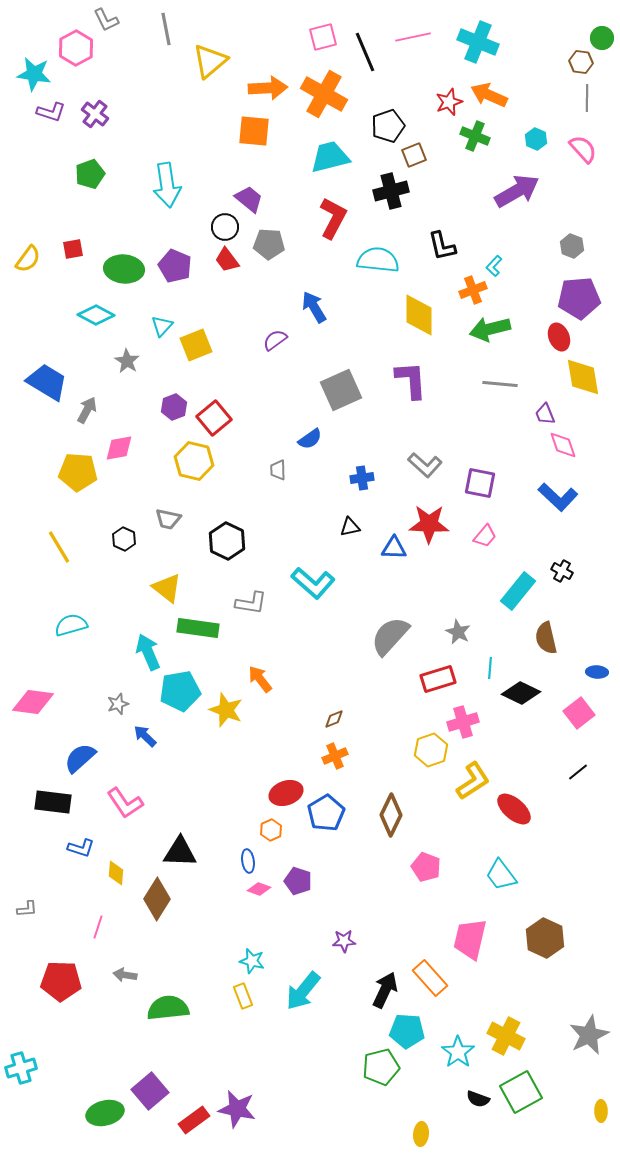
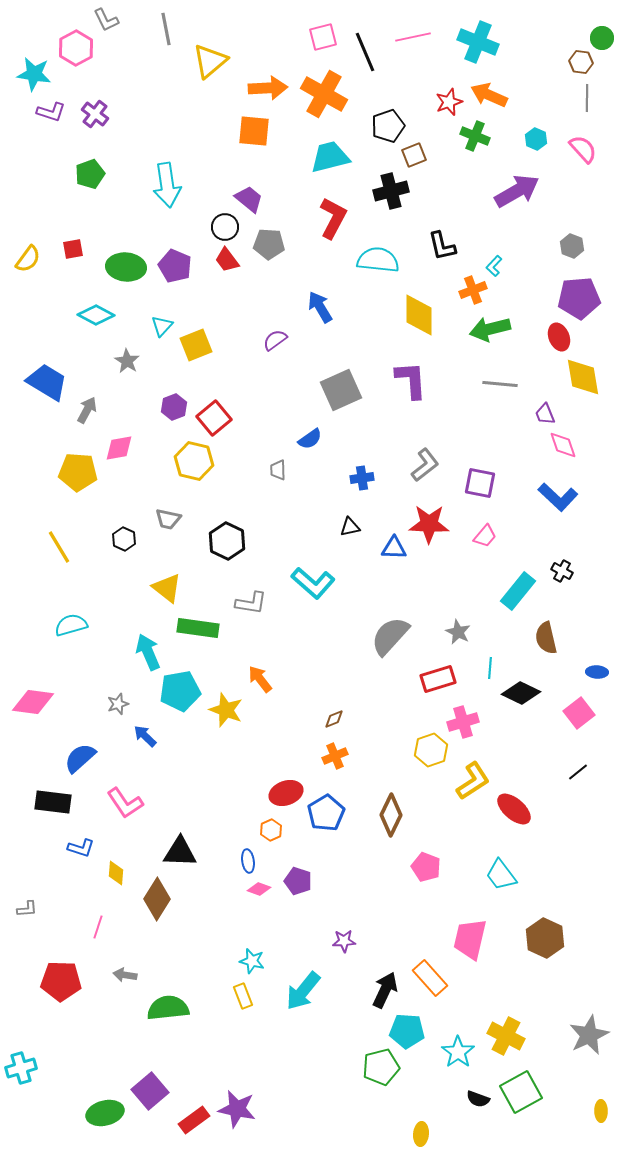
green ellipse at (124, 269): moved 2 px right, 2 px up
blue arrow at (314, 307): moved 6 px right
gray L-shape at (425, 465): rotated 80 degrees counterclockwise
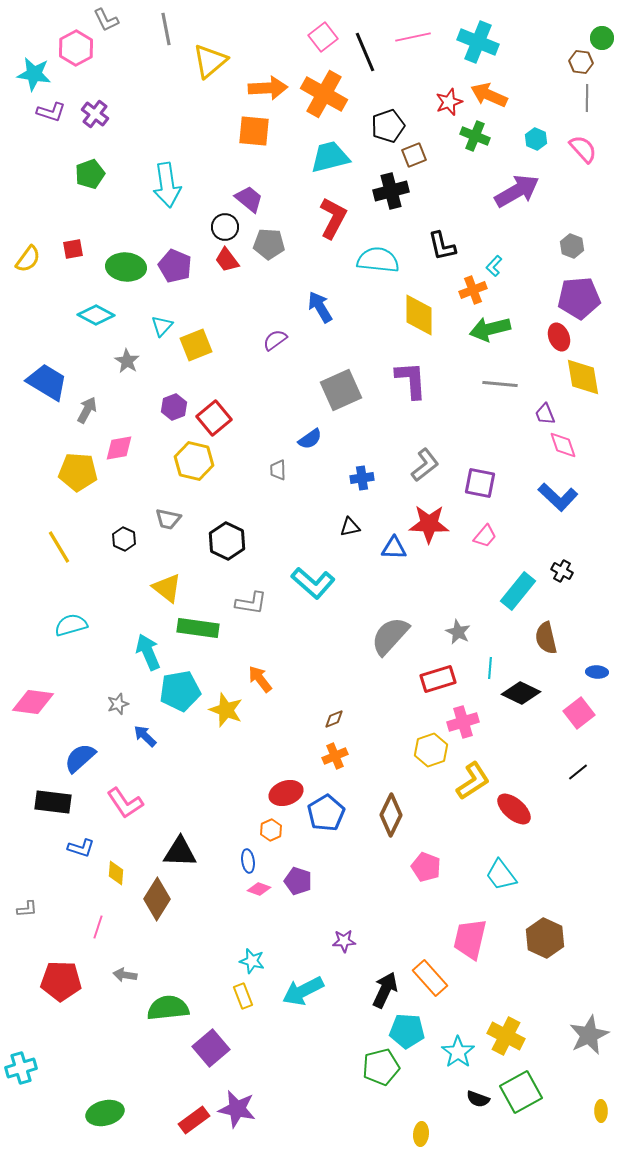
pink square at (323, 37): rotated 24 degrees counterclockwise
cyan arrow at (303, 991): rotated 24 degrees clockwise
purple square at (150, 1091): moved 61 px right, 43 px up
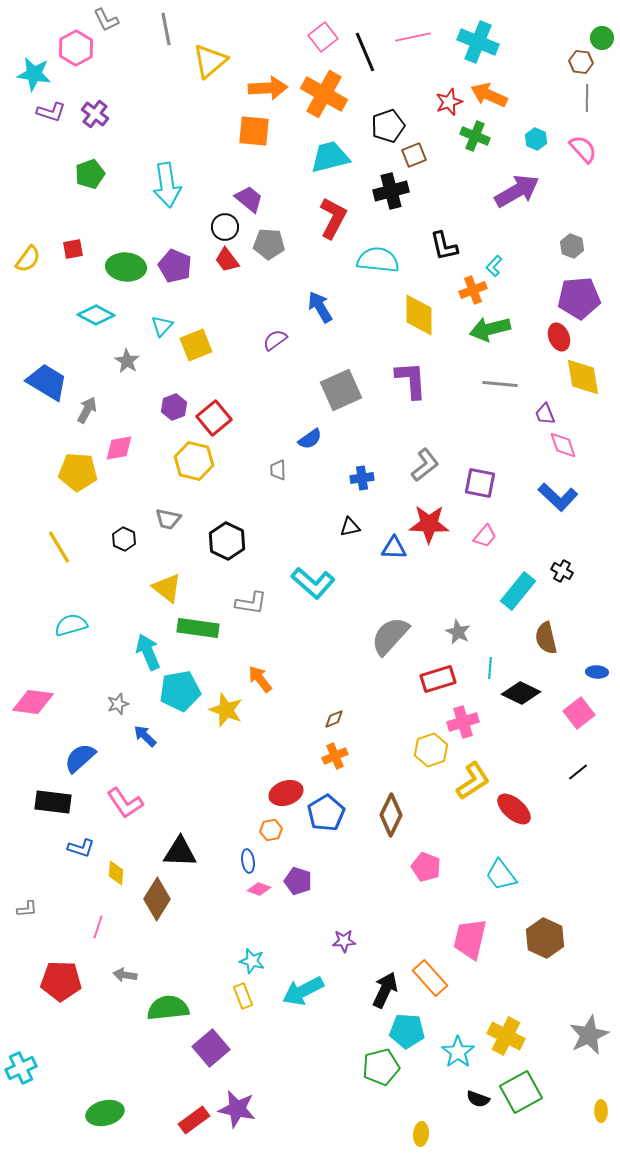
black L-shape at (442, 246): moved 2 px right
orange hexagon at (271, 830): rotated 15 degrees clockwise
cyan cross at (21, 1068): rotated 8 degrees counterclockwise
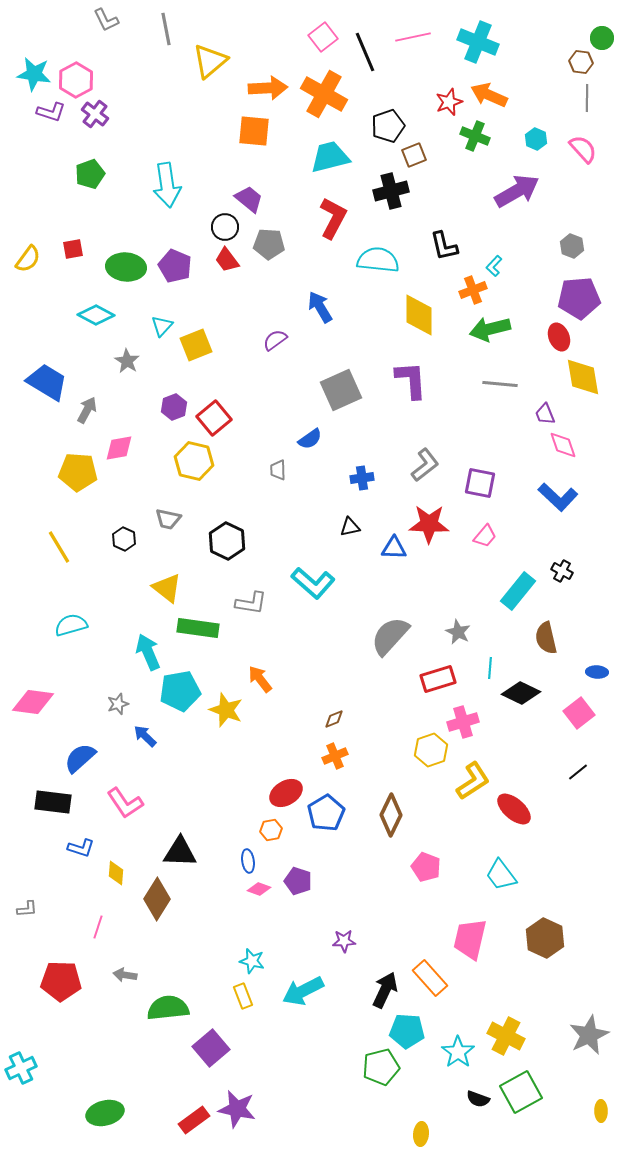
pink hexagon at (76, 48): moved 32 px down
red ellipse at (286, 793): rotated 12 degrees counterclockwise
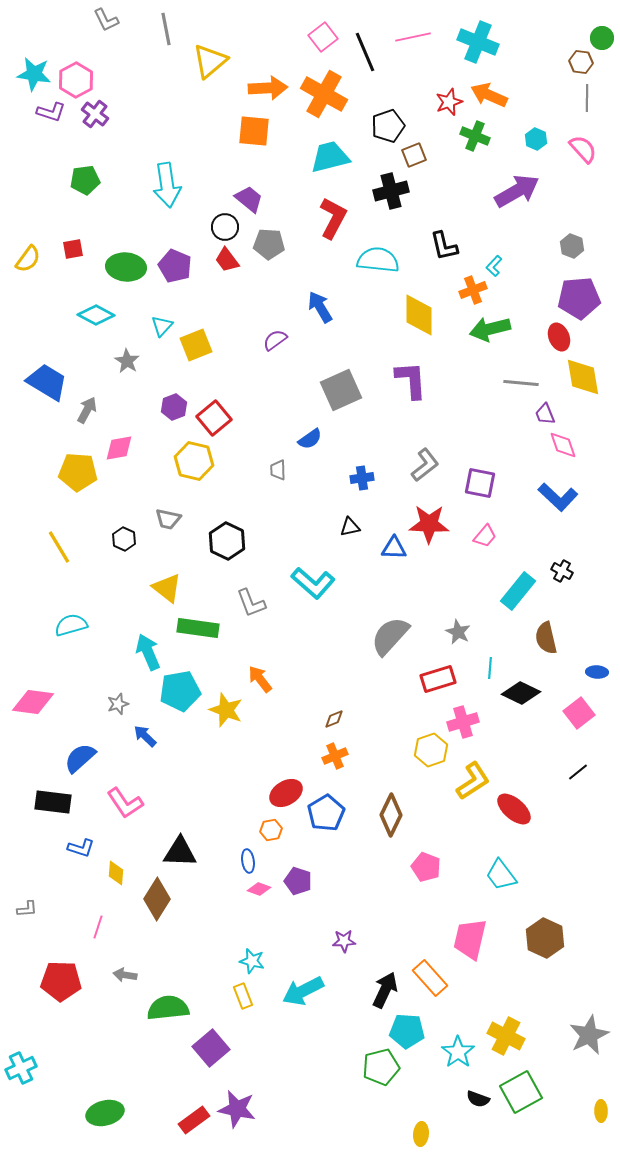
green pentagon at (90, 174): moved 5 px left, 6 px down; rotated 12 degrees clockwise
gray line at (500, 384): moved 21 px right, 1 px up
gray L-shape at (251, 603): rotated 60 degrees clockwise
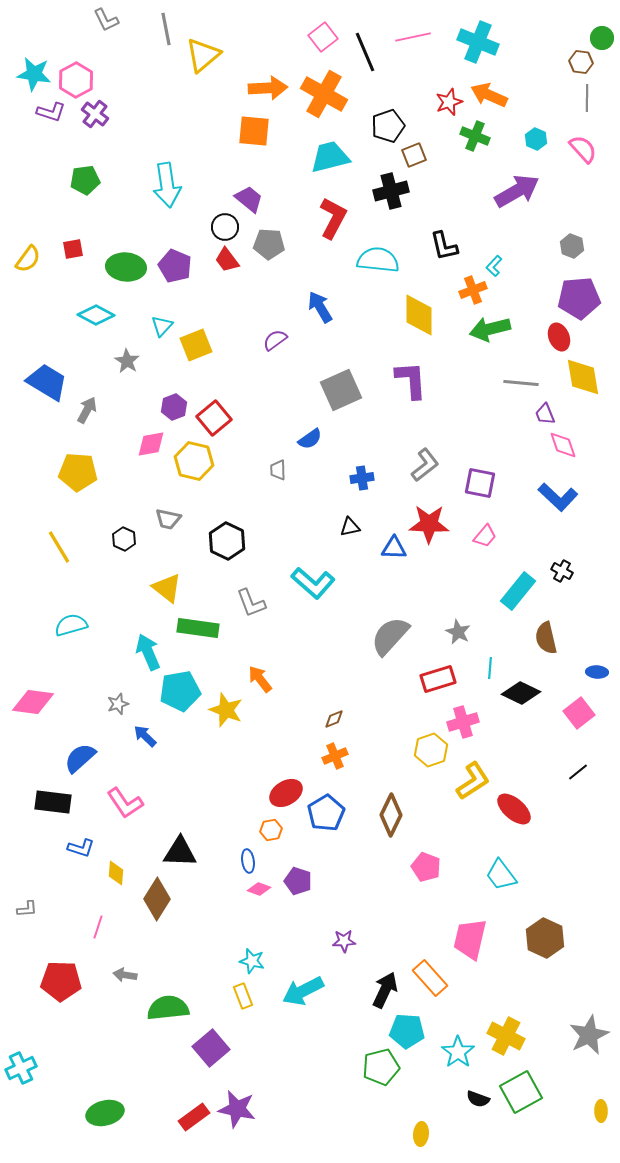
yellow triangle at (210, 61): moved 7 px left, 6 px up
pink diamond at (119, 448): moved 32 px right, 4 px up
red rectangle at (194, 1120): moved 3 px up
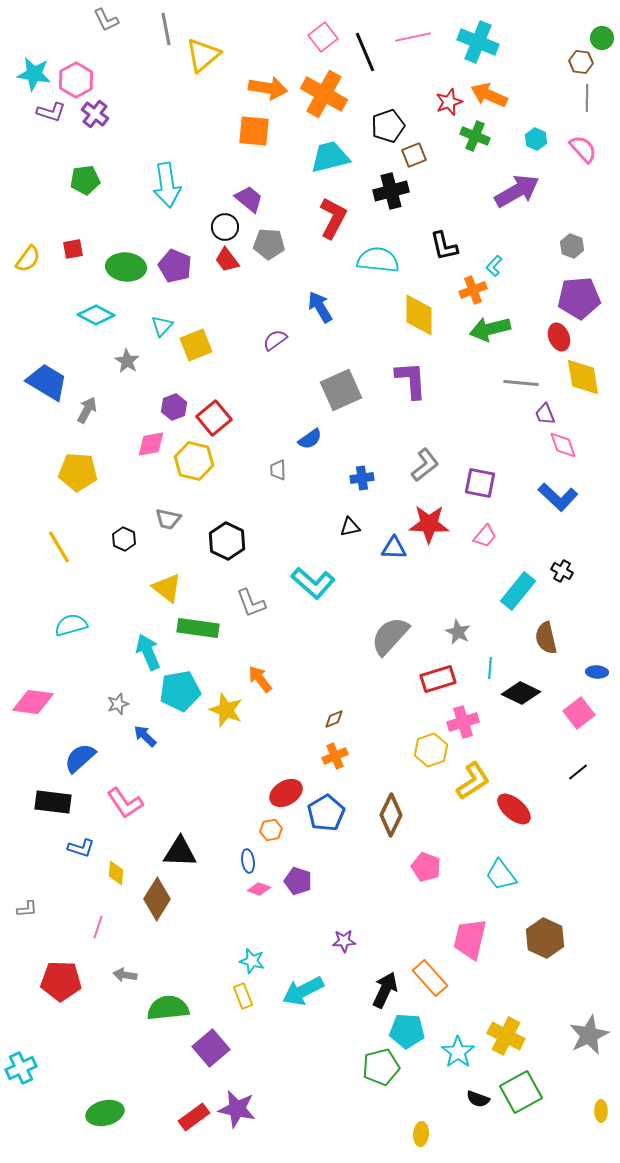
orange arrow at (268, 88): rotated 12 degrees clockwise
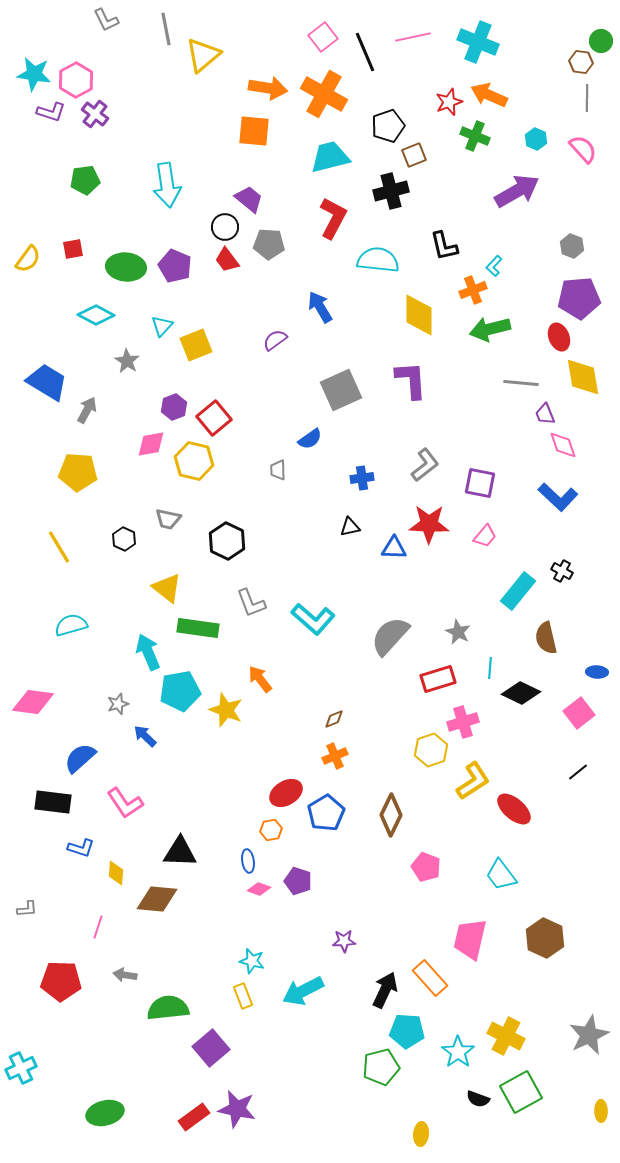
green circle at (602, 38): moved 1 px left, 3 px down
cyan L-shape at (313, 583): moved 36 px down
brown diamond at (157, 899): rotated 63 degrees clockwise
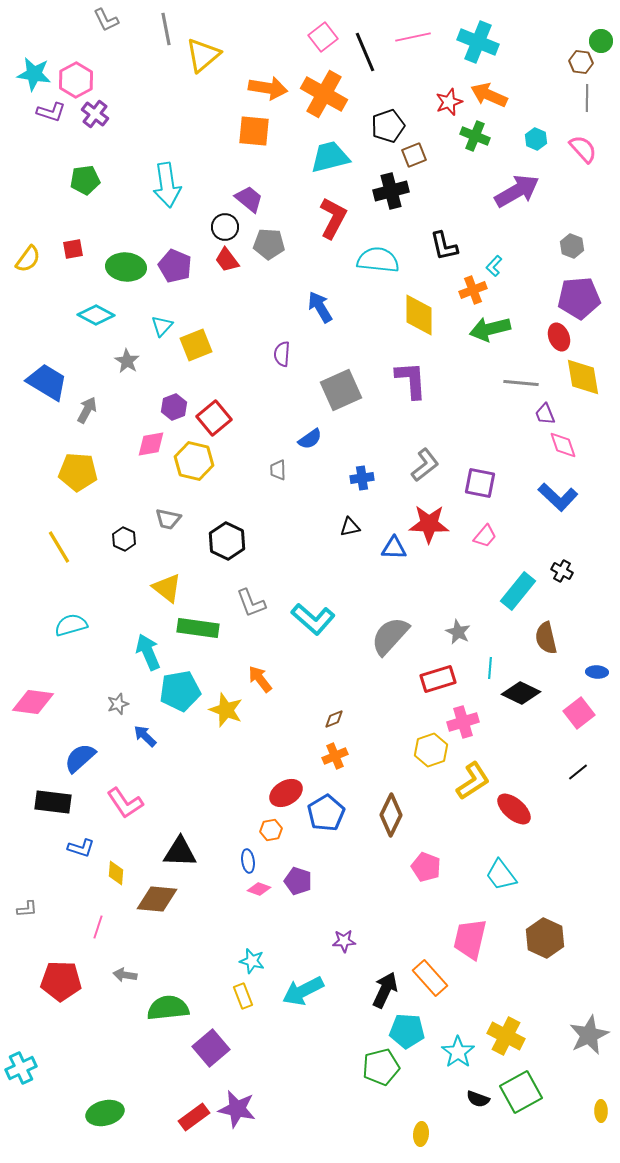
purple semicircle at (275, 340): moved 7 px right, 14 px down; rotated 50 degrees counterclockwise
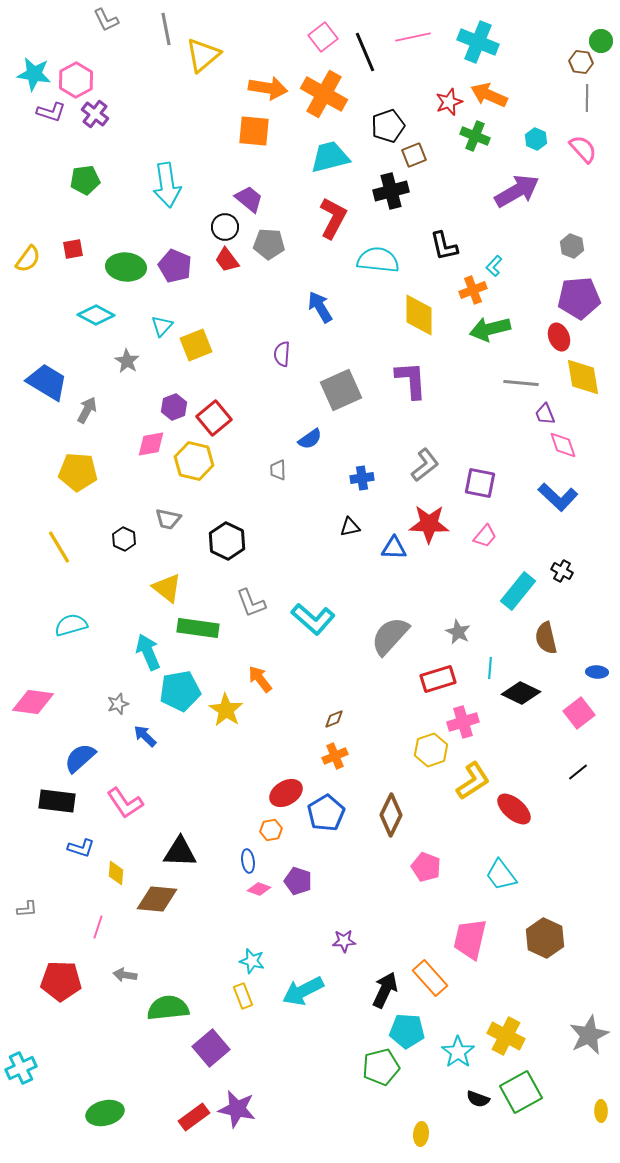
yellow star at (226, 710): rotated 12 degrees clockwise
black rectangle at (53, 802): moved 4 px right, 1 px up
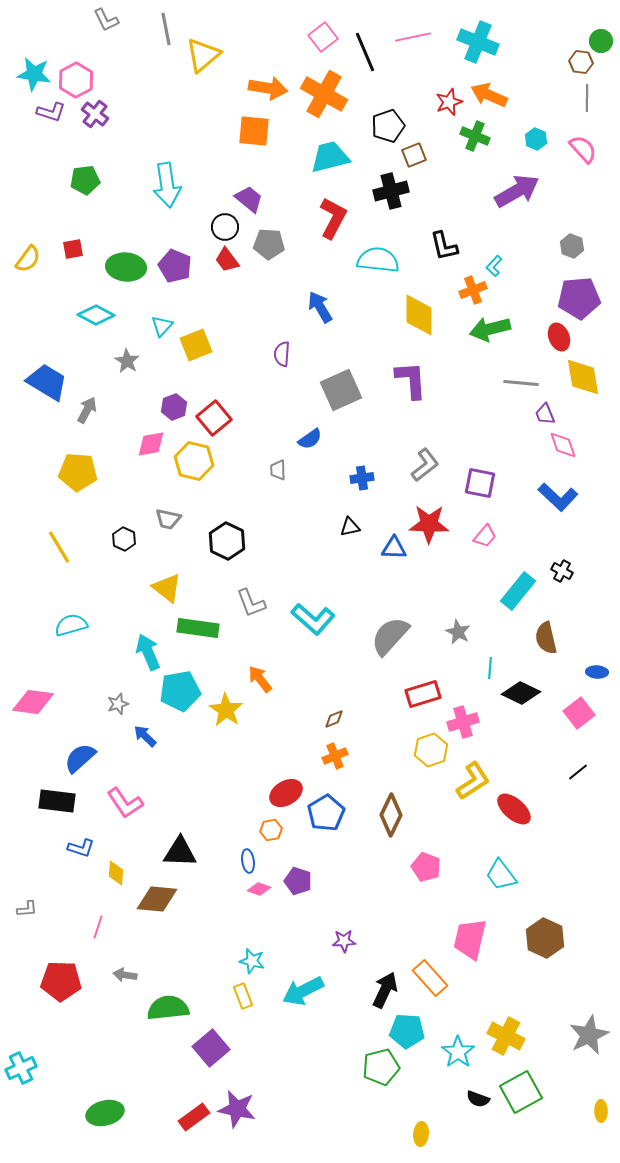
red rectangle at (438, 679): moved 15 px left, 15 px down
